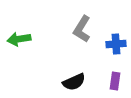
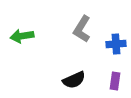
green arrow: moved 3 px right, 3 px up
black semicircle: moved 2 px up
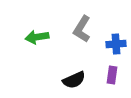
green arrow: moved 15 px right, 1 px down
purple rectangle: moved 3 px left, 6 px up
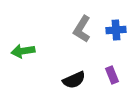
green arrow: moved 14 px left, 14 px down
blue cross: moved 14 px up
purple rectangle: rotated 30 degrees counterclockwise
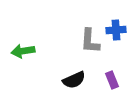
gray L-shape: moved 8 px right, 12 px down; rotated 28 degrees counterclockwise
purple rectangle: moved 5 px down
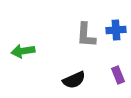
gray L-shape: moved 4 px left, 6 px up
purple rectangle: moved 6 px right, 5 px up
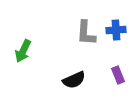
gray L-shape: moved 2 px up
green arrow: rotated 55 degrees counterclockwise
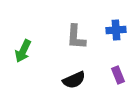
gray L-shape: moved 10 px left, 4 px down
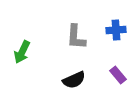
green arrow: moved 1 px left, 1 px down
purple rectangle: rotated 18 degrees counterclockwise
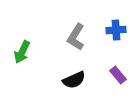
gray L-shape: rotated 28 degrees clockwise
